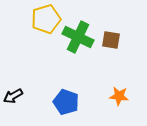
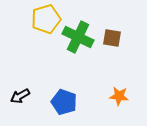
brown square: moved 1 px right, 2 px up
black arrow: moved 7 px right
blue pentagon: moved 2 px left
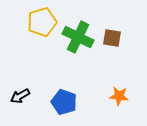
yellow pentagon: moved 4 px left, 3 px down
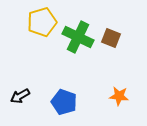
brown square: moved 1 px left; rotated 12 degrees clockwise
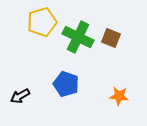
blue pentagon: moved 2 px right, 18 px up
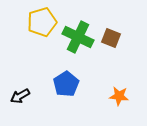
blue pentagon: rotated 20 degrees clockwise
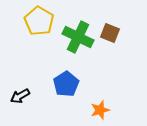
yellow pentagon: moved 3 px left, 1 px up; rotated 24 degrees counterclockwise
brown square: moved 1 px left, 5 px up
orange star: moved 19 px left, 14 px down; rotated 24 degrees counterclockwise
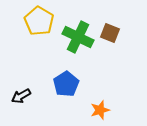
black arrow: moved 1 px right
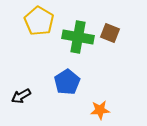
green cross: rotated 16 degrees counterclockwise
blue pentagon: moved 1 px right, 2 px up
orange star: rotated 12 degrees clockwise
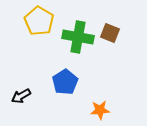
blue pentagon: moved 2 px left
